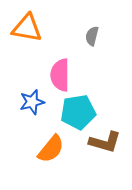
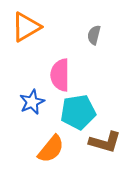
orange triangle: moved 1 px left, 1 px up; rotated 40 degrees counterclockwise
gray semicircle: moved 2 px right, 1 px up
blue star: rotated 10 degrees counterclockwise
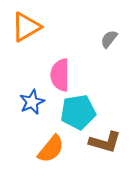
gray semicircle: moved 15 px right, 4 px down; rotated 24 degrees clockwise
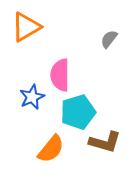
blue star: moved 5 px up
cyan pentagon: rotated 8 degrees counterclockwise
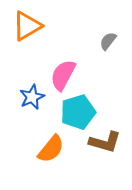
orange triangle: moved 1 px right, 1 px up
gray semicircle: moved 1 px left, 2 px down
pink semicircle: moved 3 px right; rotated 28 degrees clockwise
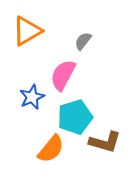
orange triangle: moved 5 px down
gray semicircle: moved 25 px left
cyan pentagon: moved 3 px left, 5 px down
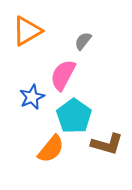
cyan pentagon: moved 1 px left, 1 px up; rotated 20 degrees counterclockwise
brown L-shape: moved 2 px right, 2 px down
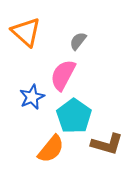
orange triangle: moved 1 px left, 1 px down; rotated 48 degrees counterclockwise
gray semicircle: moved 5 px left
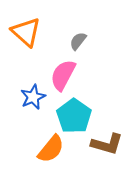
blue star: moved 1 px right
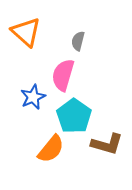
gray semicircle: rotated 24 degrees counterclockwise
pink semicircle: rotated 12 degrees counterclockwise
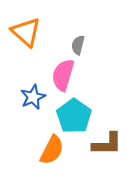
gray semicircle: moved 4 px down
brown L-shape: rotated 16 degrees counterclockwise
orange semicircle: moved 1 px right, 1 px down; rotated 12 degrees counterclockwise
